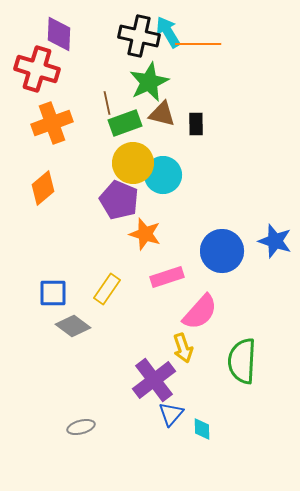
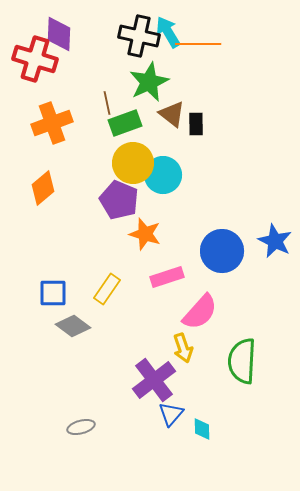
red cross: moved 2 px left, 10 px up
brown triangle: moved 10 px right; rotated 24 degrees clockwise
blue star: rotated 8 degrees clockwise
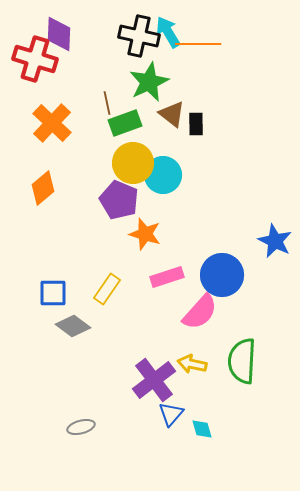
orange cross: rotated 27 degrees counterclockwise
blue circle: moved 24 px down
yellow arrow: moved 9 px right, 16 px down; rotated 120 degrees clockwise
cyan diamond: rotated 15 degrees counterclockwise
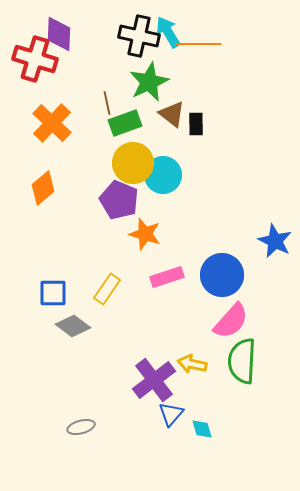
pink semicircle: moved 31 px right, 9 px down
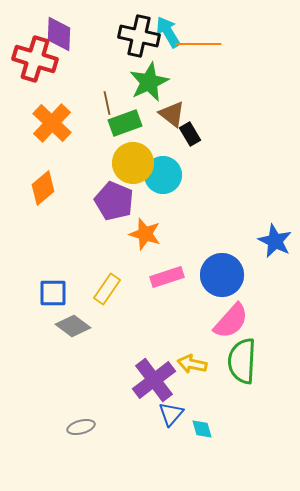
black rectangle: moved 6 px left, 10 px down; rotated 30 degrees counterclockwise
purple pentagon: moved 5 px left, 1 px down
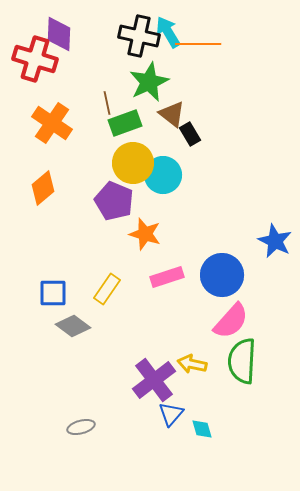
orange cross: rotated 9 degrees counterclockwise
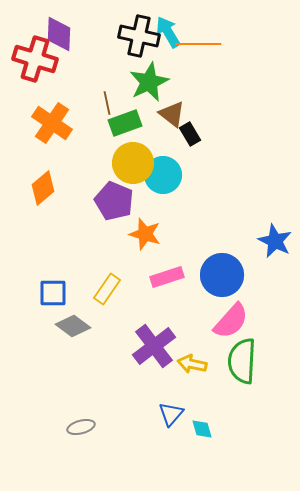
purple cross: moved 34 px up
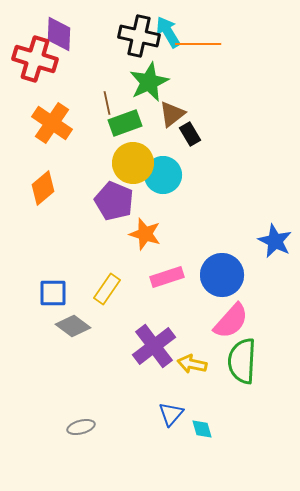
brown triangle: rotated 44 degrees clockwise
